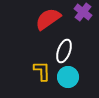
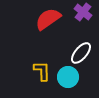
white ellipse: moved 17 px right, 2 px down; rotated 20 degrees clockwise
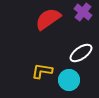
white ellipse: rotated 15 degrees clockwise
yellow L-shape: rotated 80 degrees counterclockwise
cyan circle: moved 1 px right, 3 px down
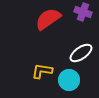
purple cross: rotated 18 degrees counterclockwise
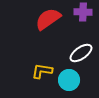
purple cross: rotated 18 degrees counterclockwise
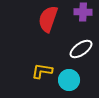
red semicircle: rotated 36 degrees counterclockwise
white ellipse: moved 4 px up
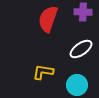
yellow L-shape: moved 1 px right, 1 px down
cyan circle: moved 8 px right, 5 px down
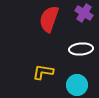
purple cross: moved 1 px right, 1 px down; rotated 30 degrees clockwise
red semicircle: moved 1 px right
white ellipse: rotated 30 degrees clockwise
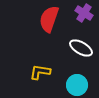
white ellipse: moved 1 px up; rotated 35 degrees clockwise
yellow L-shape: moved 3 px left
